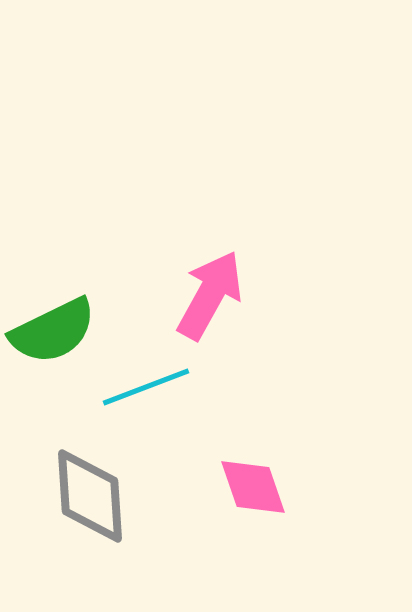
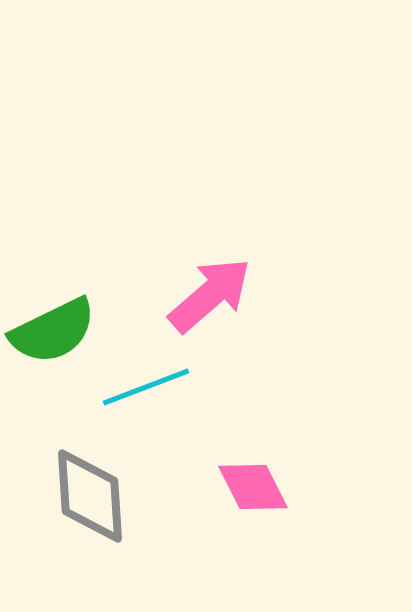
pink arrow: rotated 20 degrees clockwise
pink diamond: rotated 8 degrees counterclockwise
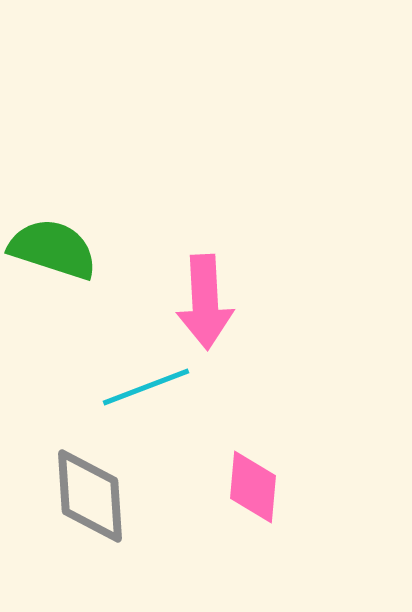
pink arrow: moved 5 px left, 7 px down; rotated 128 degrees clockwise
green semicircle: moved 82 px up; rotated 136 degrees counterclockwise
pink diamond: rotated 32 degrees clockwise
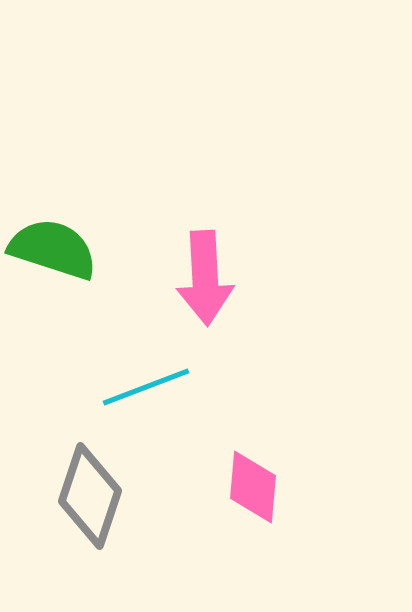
pink arrow: moved 24 px up
gray diamond: rotated 22 degrees clockwise
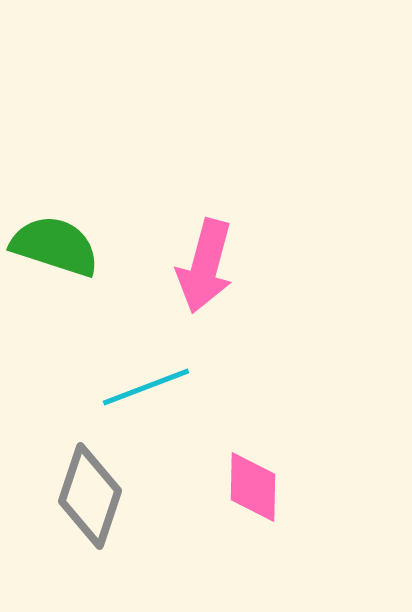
green semicircle: moved 2 px right, 3 px up
pink arrow: moved 12 px up; rotated 18 degrees clockwise
pink diamond: rotated 4 degrees counterclockwise
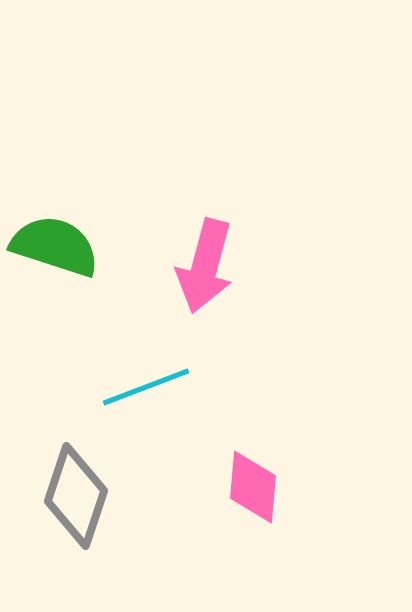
pink diamond: rotated 4 degrees clockwise
gray diamond: moved 14 px left
